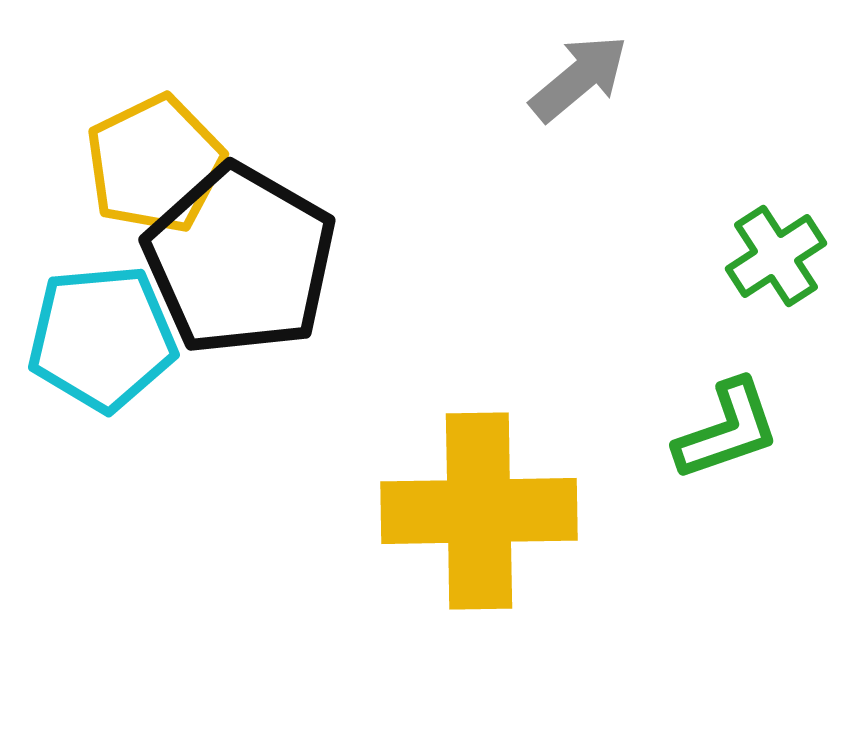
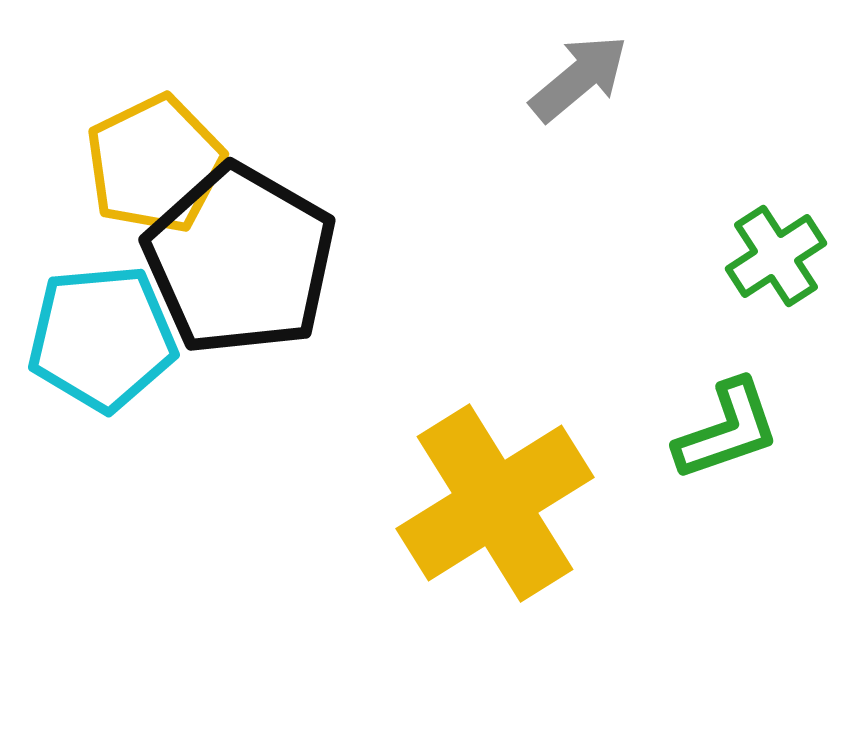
yellow cross: moved 16 px right, 8 px up; rotated 31 degrees counterclockwise
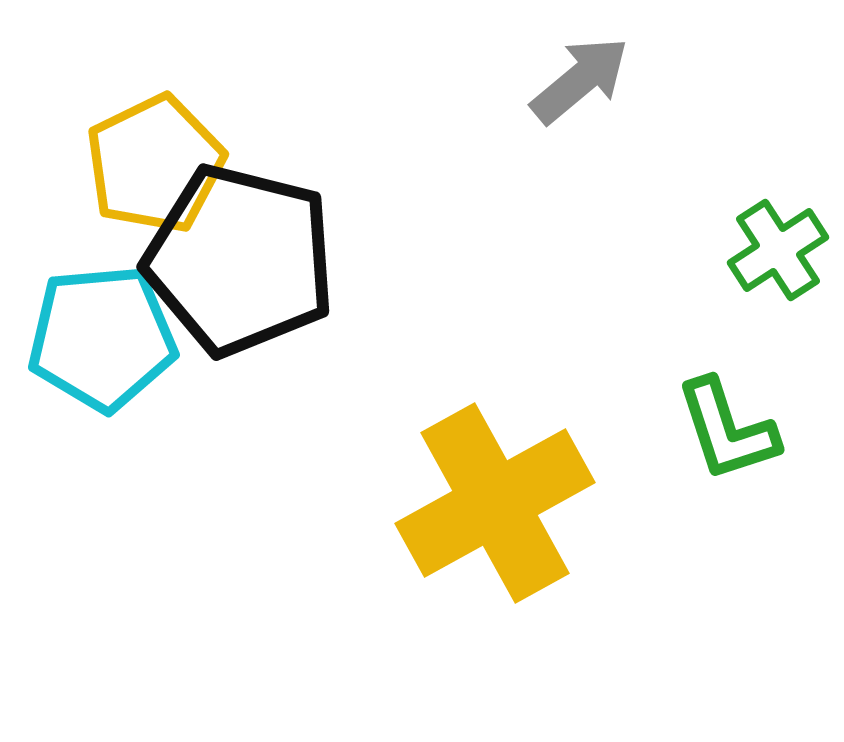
gray arrow: moved 1 px right, 2 px down
green cross: moved 2 px right, 6 px up
black pentagon: rotated 16 degrees counterclockwise
green L-shape: rotated 91 degrees clockwise
yellow cross: rotated 3 degrees clockwise
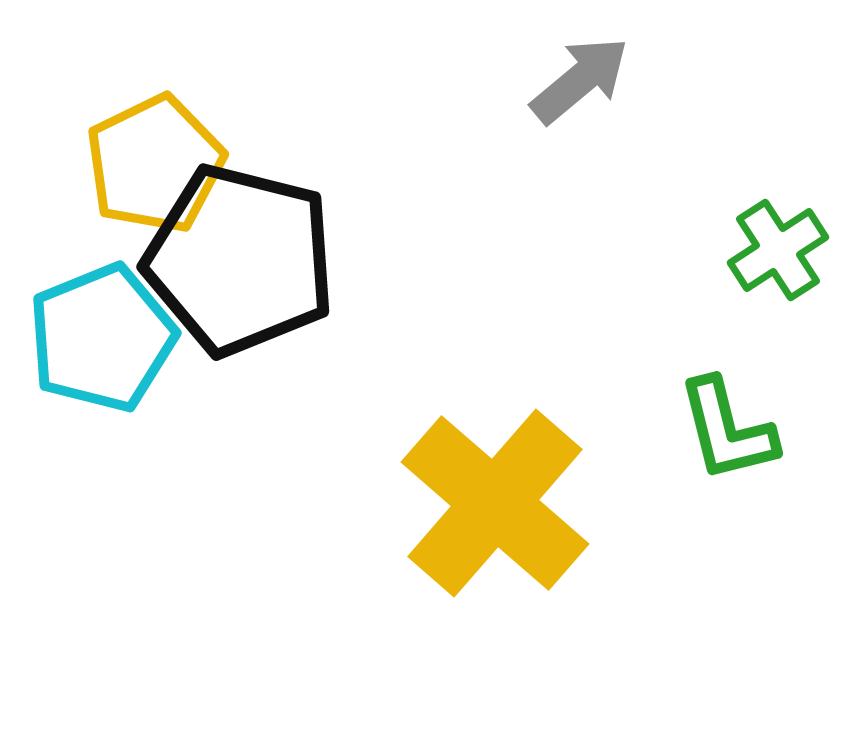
cyan pentagon: rotated 17 degrees counterclockwise
green L-shape: rotated 4 degrees clockwise
yellow cross: rotated 20 degrees counterclockwise
